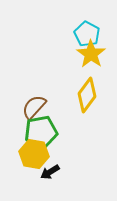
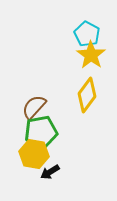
yellow star: moved 1 px down
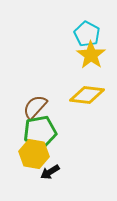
yellow diamond: rotated 60 degrees clockwise
brown semicircle: moved 1 px right
green pentagon: moved 1 px left
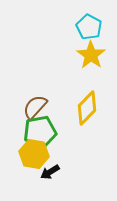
cyan pentagon: moved 2 px right, 7 px up
yellow diamond: moved 13 px down; rotated 52 degrees counterclockwise
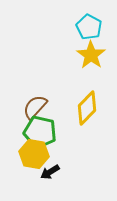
green pentagon: rotated 24 degrees clockwise
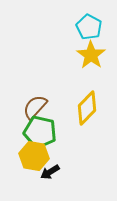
yellow hexagon: moved 2 px down
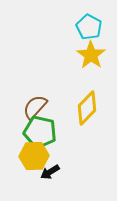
yellow hexagon: rotated 12 degrees counterclockwise
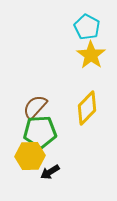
cyan pentagon: moved 2 px left
green pentagon: rotated 16 degrees counterclockwise
yellow hexagon: moved 4 px left
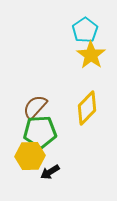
cyan pentagon: moved 2 px left, 3 px down; rotated 10 degrees clockwise
